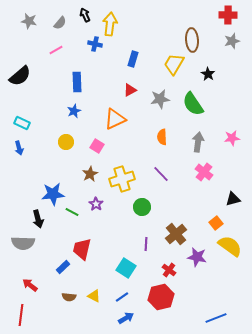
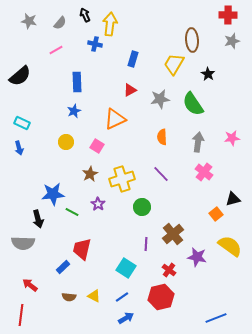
purple star at (96, 204): moved 2 px right
orange square at (216, 223): moved 9 px up
brown cross at (176, 234): moved 3 px left
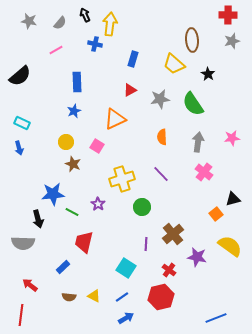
yellow trapezoid at (174, 64): rotated 80 degrees counterclockwise
brown star at (90, 174): moved 17 px left, 10 px up; rotated 21 degrees counterclockwise
red trapezoid at (82, 249): moved 2 px right, 7 px up
